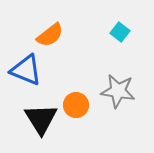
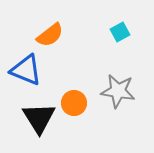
cyan square: rotated 24 degrees clockwise
orange circle: moved 2 px left, 2 px up
black triangle: moved 2 px left, 1 px up
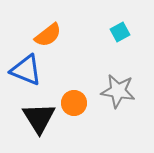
orange semicircle: moved 2 px left
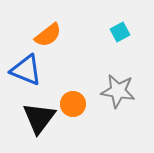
orange circle: moved 1 px left, 1 px down
black triangle: rotated 9 degrees clockwise
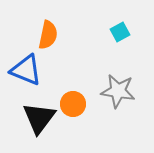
orange semicircle: rotated 40 degrees counterclockwise
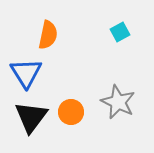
blue triangle: moved 3 px down; rotated 36 degrees clockwise
gray star: moved 11 px down; rotated 16 degrees clockwise
orange circle: moved 2 px left, 8 px down
black triangle: moved 8 px left, 1 px up
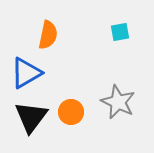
cyan square: rotated 18 degrees clockwise
blue triangle: rotated 32 degrees clockwise
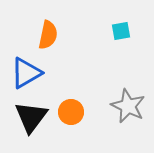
cyan square: moved 1 px right, 1 px up
gray star: moved 10 px right, 4 px down
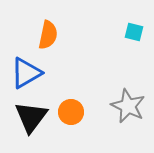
cyan square: moved 13 px right, 1 px down; rotated 24 degrees clockwise
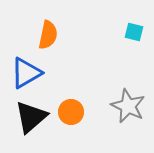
black triangle: rotated 12 degrees clockwise
